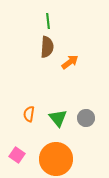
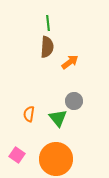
green line: moved 2 px down
gray circle: moved 12 px left, 17 px up
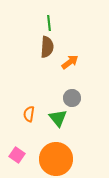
green line: moved 1 px right
gray circle: moved 2 px left, 3 px up
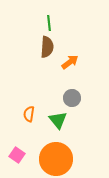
green triangle: moved 2 px down
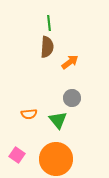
orange semicircle: rotated 105 degrees counterclockwise
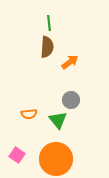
gray circle: moved 1 px left, 2 px down
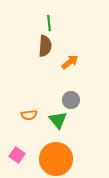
brown semicircle: moved 2 px left, 1 px up
orange semicircle: moved 1 px down
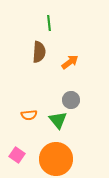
brown semicircle: moved 6 px left, 6 px down
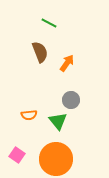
green line: rotated 56 degrees counterclockwise
brown semicircle: moved 1 px right; rotated 25 degrees counterclockwise
orange arrow: moved 3 px left, 1 px down; rotated 18 degrees counterclockwise
green triangle: moved 1 px down
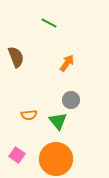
brown semicircle: moved 24 px left, 5 px down
